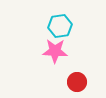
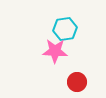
cyan hexagon: moved 5 px right, 3 px down
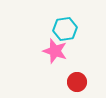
pink star: rotated 15 degrees clockwise
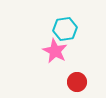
pink star: rotated 10 degrees clockwise
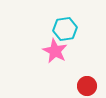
red circle: moved 10 px right, 4 px down
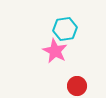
red circle: moved 10 px left
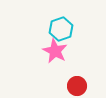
cyan hexagon: moved 4 px left; rotated 10 degrees counterclockwise
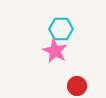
cyan hexagon: rotated 20 degrees clockwise
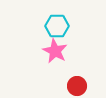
cyan hexagon: moved 4 px left, 3 px up
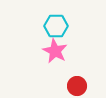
cyan hexagon: moved 1 px left
